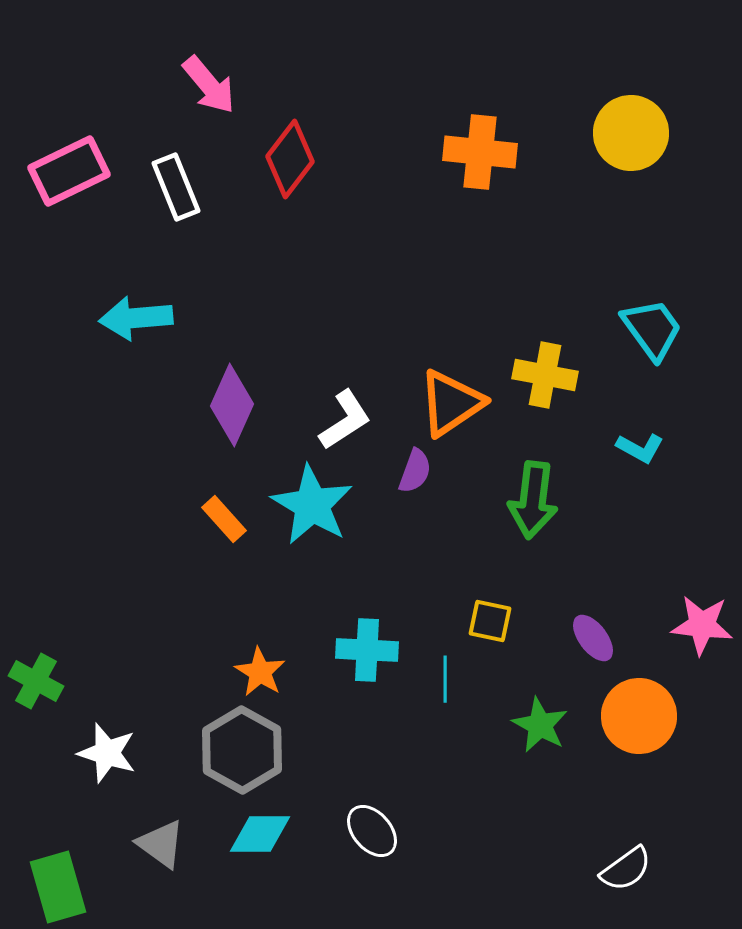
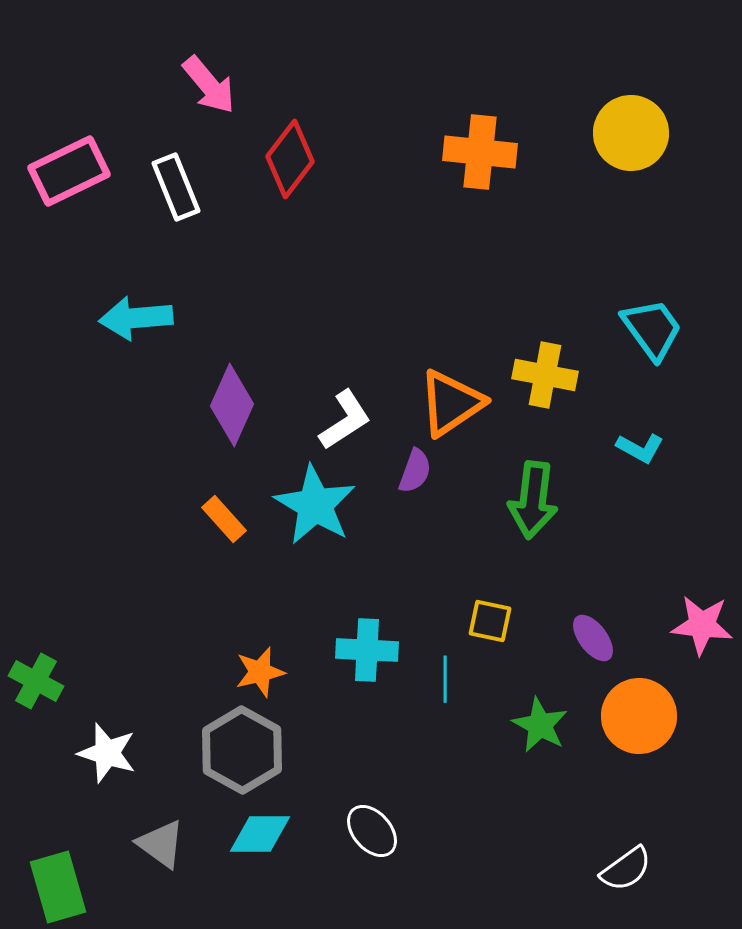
cyan star: moved 3 px right
orange star: rotated 27 degrees clockwise
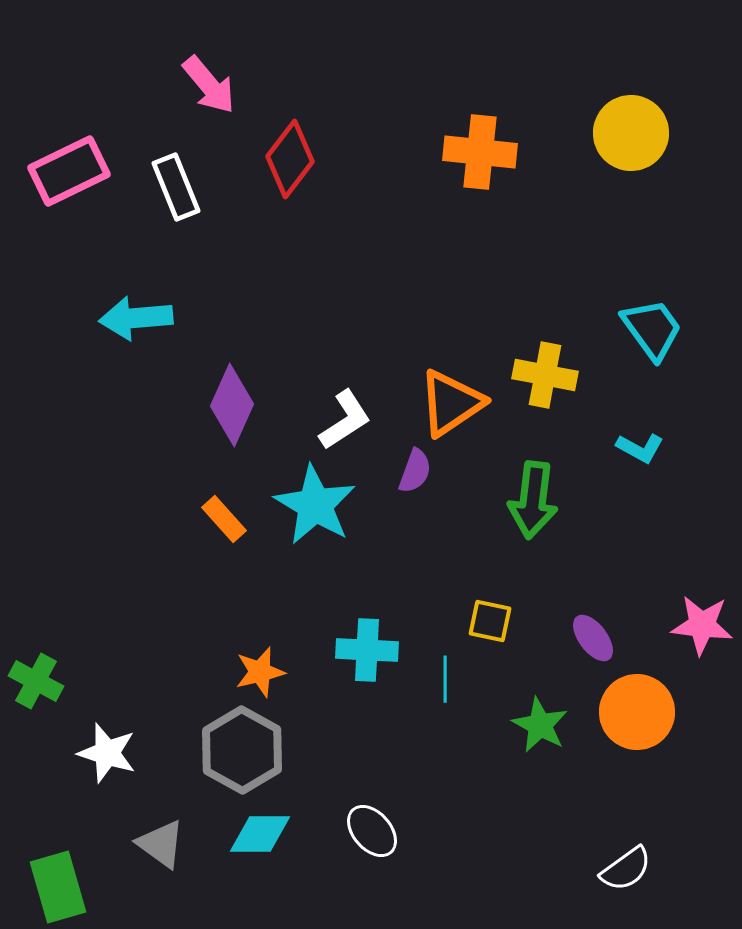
orange circle: moved 2 px left, 4 px up
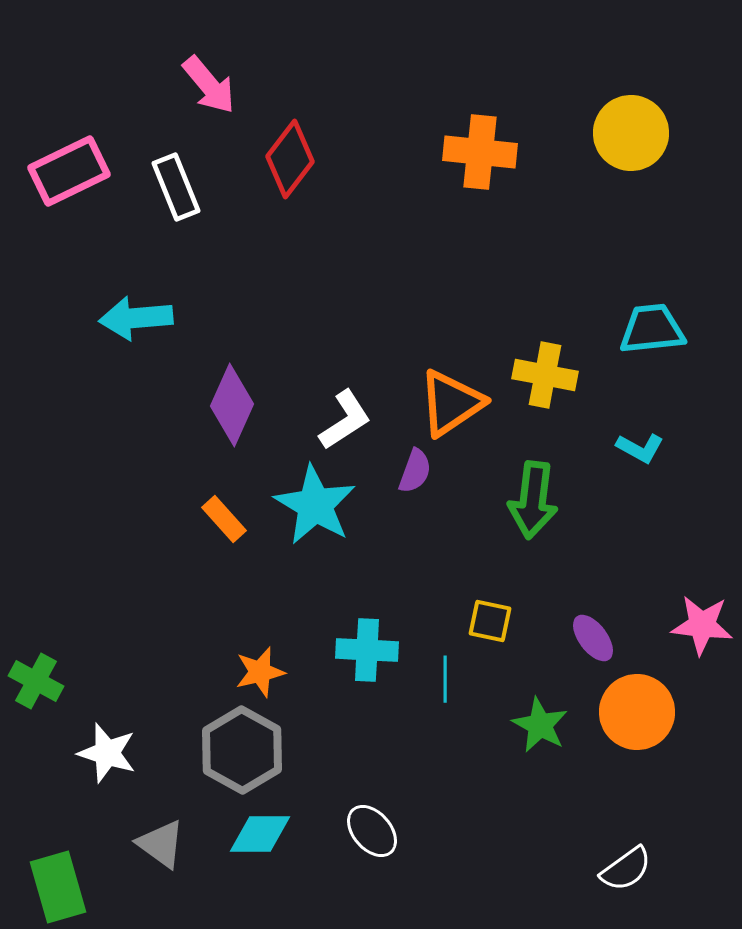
cyan trapezoid: rotated 60 degrees counterclockwise
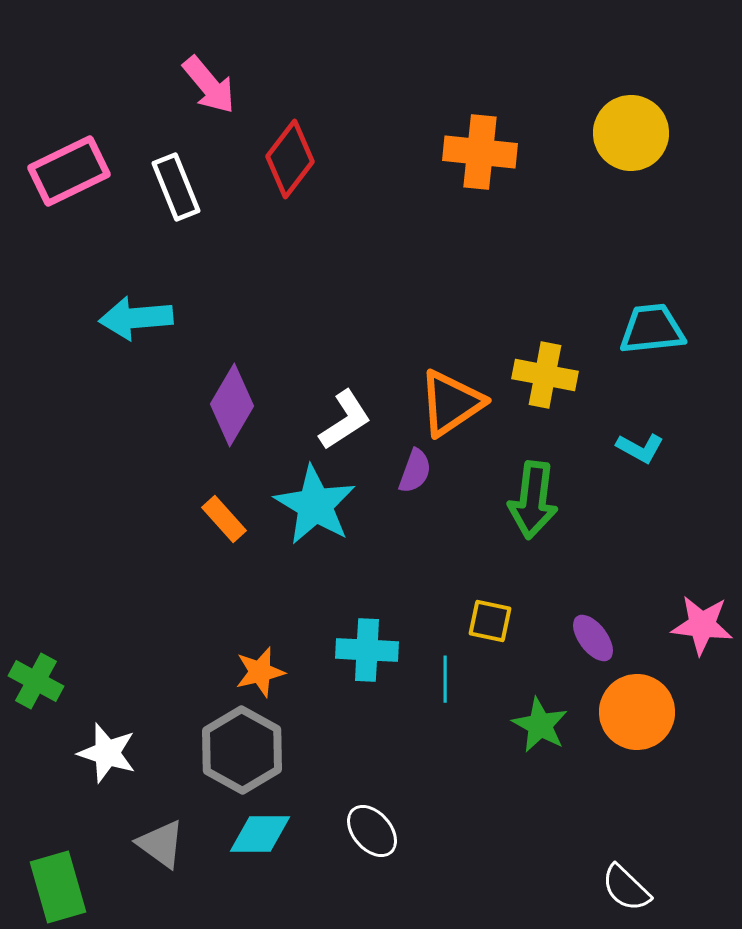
purple diamond: rotated 6 degrees clockwise
white semicircle: moved 19 px down; rotated 80 degrees clockwise
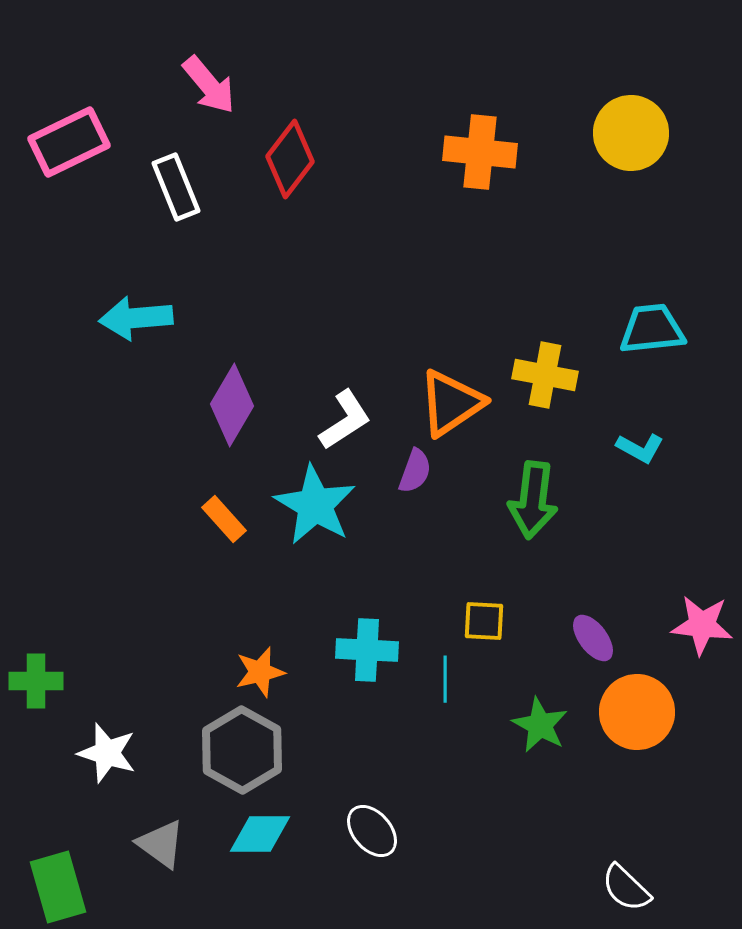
pink rectangle: moved 29 px up
yellow square: moved 6 px left; rotated 9 degrees counterclockwise
green cross: rotated 28 degrees counterclockwise
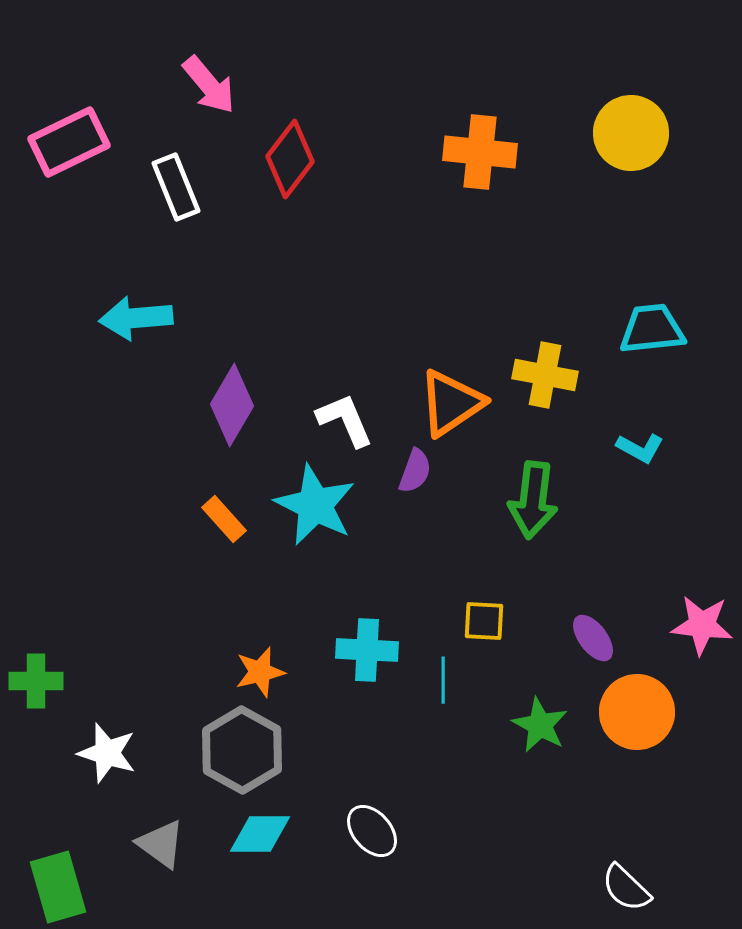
white L-shape: rotated 80 degrees counterclockwise
cyan star: rotated 4 degrees counterclockwise
cyan line: moved 2 px left, 1 px down
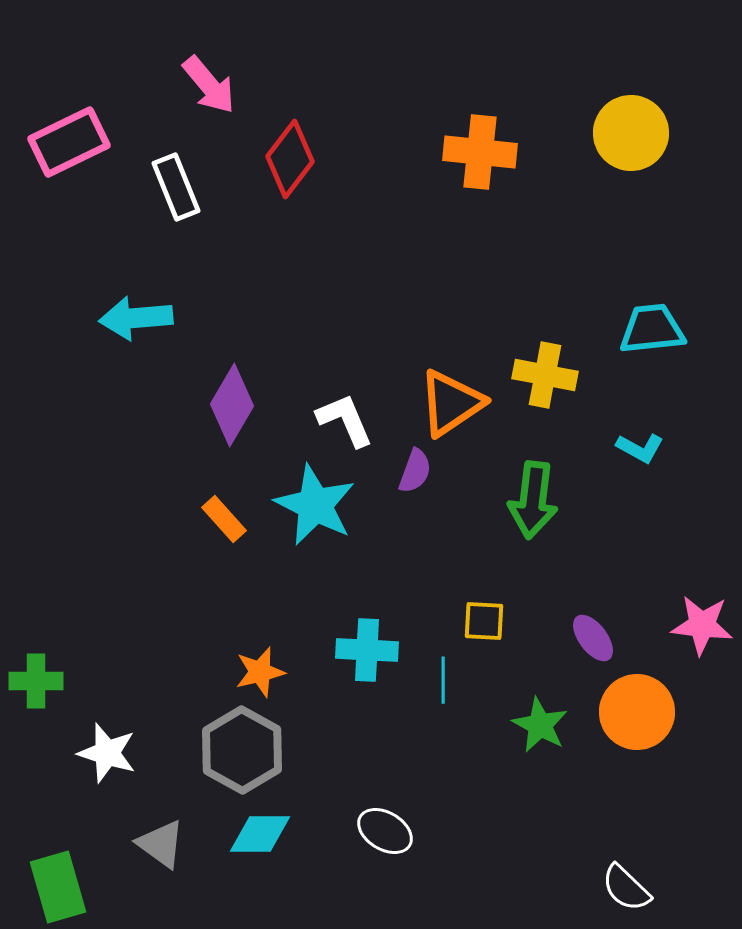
white ellipse: moved 13 px right; rotated 18 degrees counterclockwise
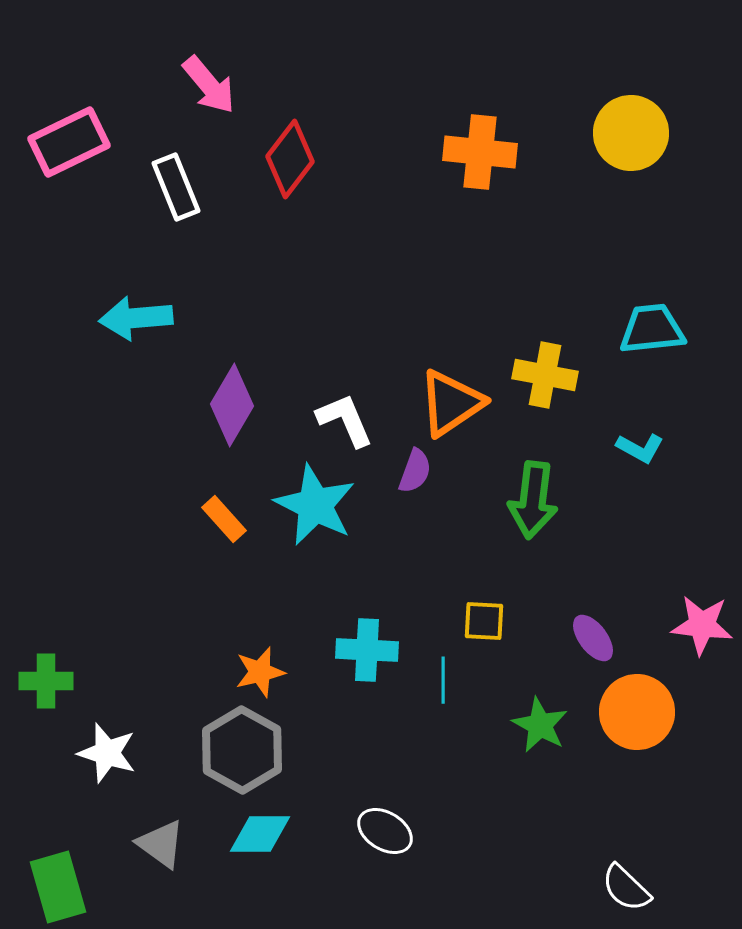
green cross: moved 10 px right
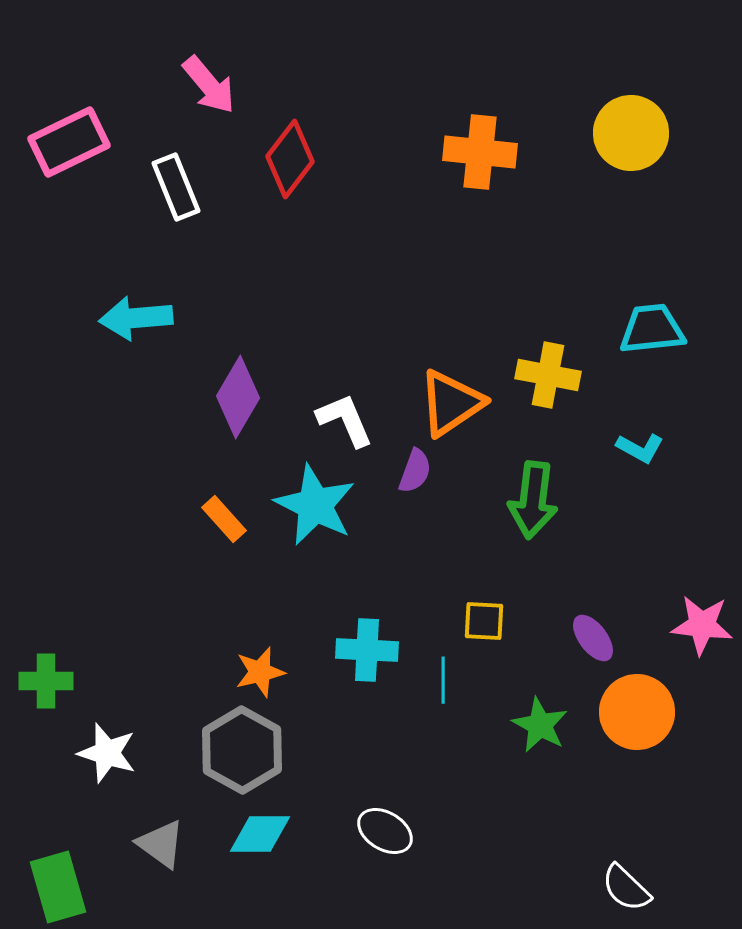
yellow cross: moved 3 px right
purple diamond: moved 6 px right, 8 px up
